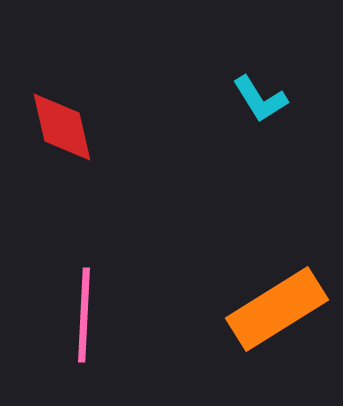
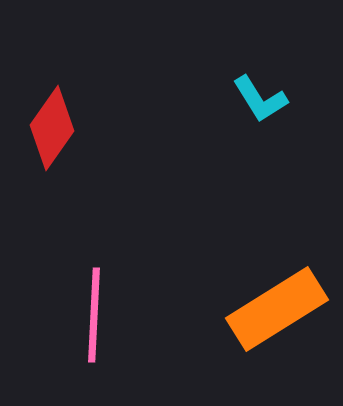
red diamond: moved 10 px left, 1 px down; rotated 48 degrees clockwise
pink line: moved 10 px right
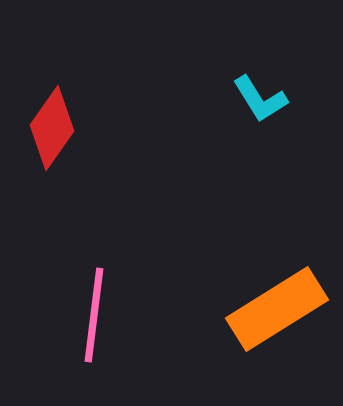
pink line: rotated 4 degrees clockwise
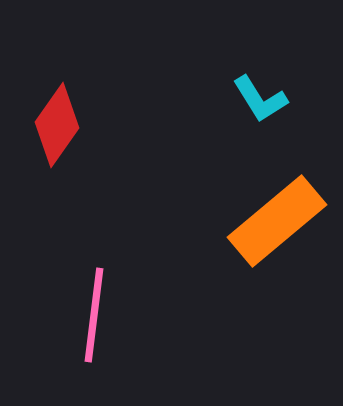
red diamond: moved 5 px right, 3 px up
orange rectangle: moved 88 px up; rotated 8 degrees counterclockwise
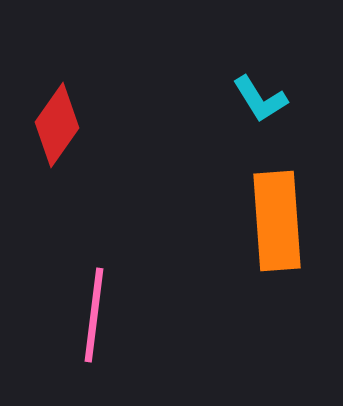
orange rectangle: rotated 54 degrees counterclockwise
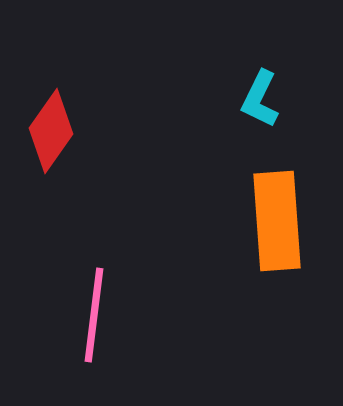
cyan L-shape: rotated 58 degrees clockwise
red diamond: moved 6 px left, 6 px down
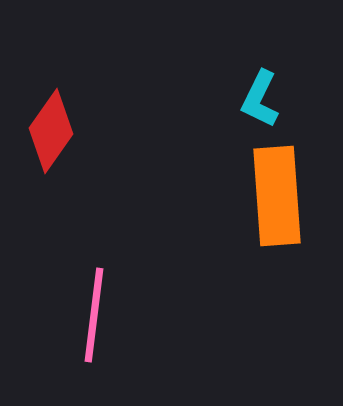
orange rectangle: moved 25 px up
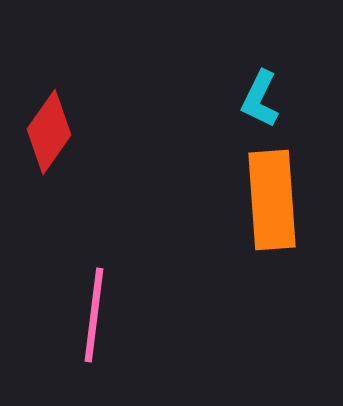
red diamond: moved 2 px left, 1 px down
orange rectangle: moved 5 px left, 4 px down
